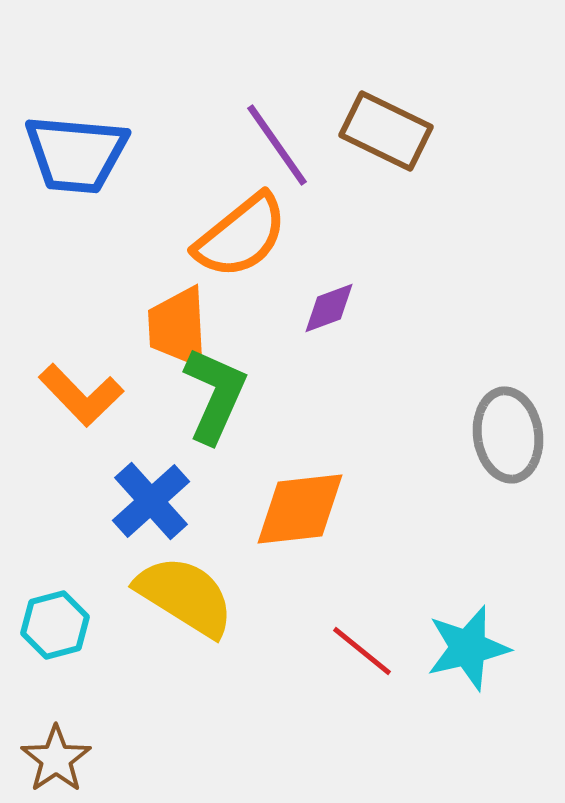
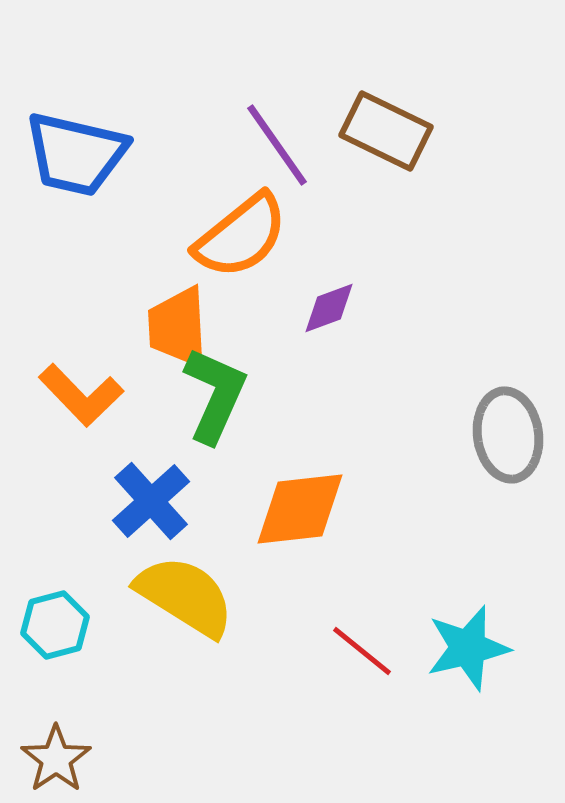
blue trapezoid: rotated 8 degrees clockwise
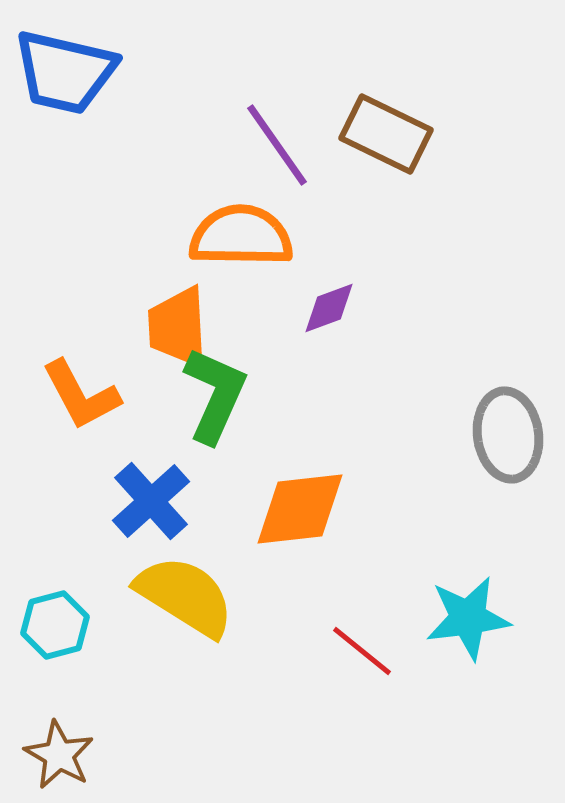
brown rectangle: moved 3 px down
blue trapezoid: moved 11 px left, 82 px up
orange semicircle: rotated 140 degrees counterclockwise
orange L-shape: rotated 16 degrees clockwise
cyan star: moved 30 px up; rotated 6 degrees clockwise
brown star: moved 3 px right, 4 px up; rotated 8 degrees counterclockwise
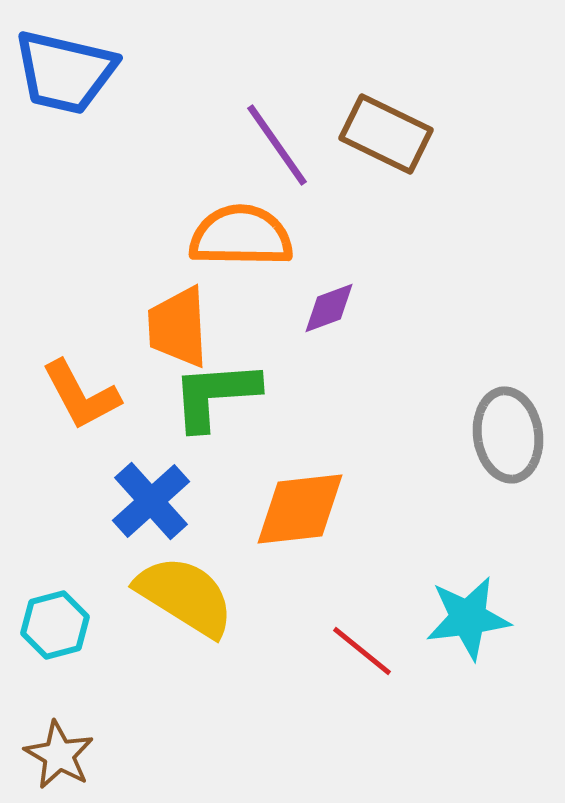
green L-shape: rotated 118 degrees counterclockwise
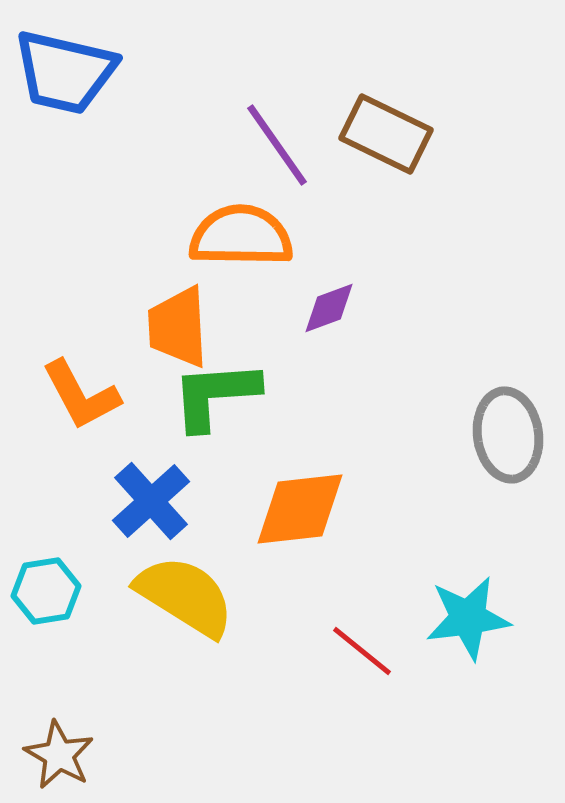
cyan hexagon: moved 9 px left, 34 px up; rotated 6 degrees clockwise
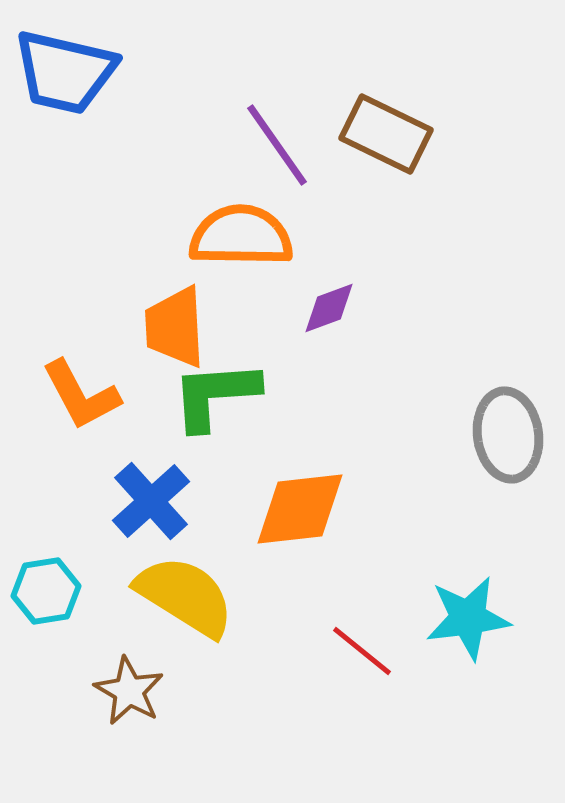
orange trapezoid: moved 3 px left
brown star: moved 70 px right, 64 px up
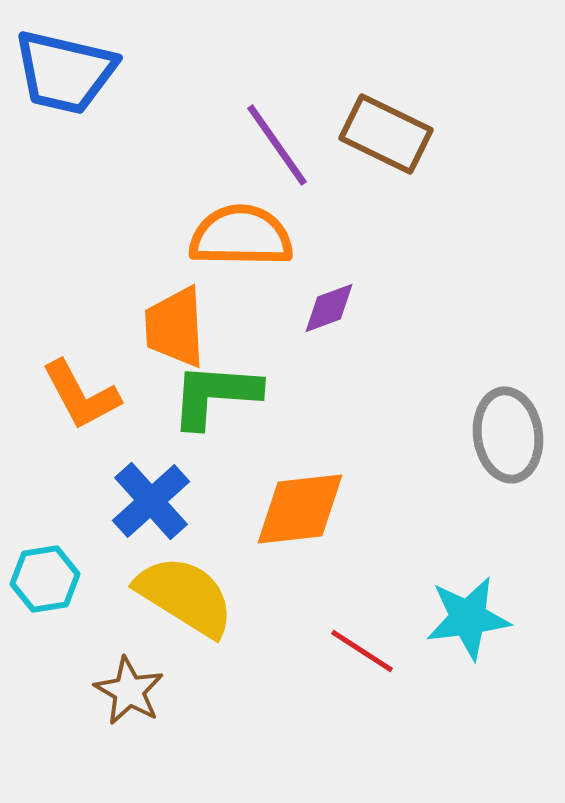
green L-shape: rotated 8 degrees clockwise
cyan hexagon: moved 1 px left, 12 px up
red line: rotated 6 degrees counterclockwise
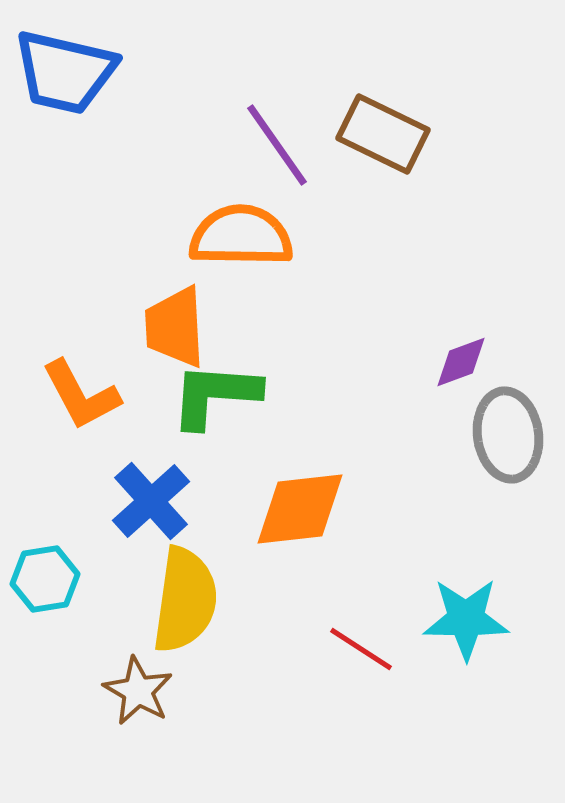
brown rectangle: moved 3 px left
purple diamond: moved 132 px right, 54 px down
yellow semicircle: moved 4 px down; rotated 66 degrees clockwise
cyan star: moved 2 px left, 1 px down; rotated 8 degrees clockwise
red line: moved 1 px left, 2 px up
brown star: moved 9 px right
